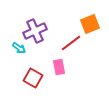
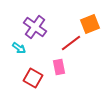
purple cross: moved 4 px up; rotated 30 degrees counterclockwise
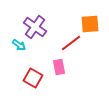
orange square: rotated 18 degrees clockwise
cyan arrow: moved 3 px up
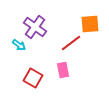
pink rectangle: moved 4 px right, 3 px down
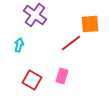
purple cross: moved 12 px up
cyan arrow: rotated 112 degrees counterclockwise
pink rectangle: moved 1 px left, 6 px down; rotated 28 degrees clockwise
red square: moved 1 px left, 2 px down
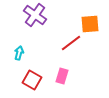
cyan arrow: moved 8 px down
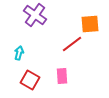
red line: moved 1 px right, 1 px down
pink rectangle: rotated 21 degrees counterclockwise
red square: moved 2 px left
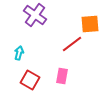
pink rectangle: rotated 14 degrees clockwise
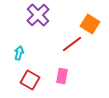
purple cross: moved 3 px right; rotated 10 degrees clockwise
orange square: rotated 36 degrees clockwise
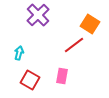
red line: moved 2 px right, 1 px down
